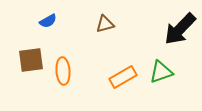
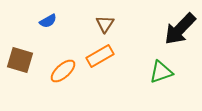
brown triangle: rotated 42 degrees counterclockwise
brown square: moved 11 px left; rotated 24 degrees clockwise
orange ellipse: rotated 52 degrees clockwise
orange rectangle: moved 23 px left, 21 px up
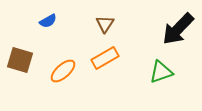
black arrow: moved 2 px left
orange rectangle: moved 5 px right, 2 px down
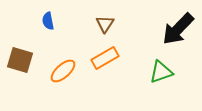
blue semicircle: rotated 108 degrees clockwise
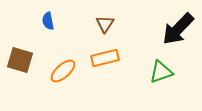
orange rectangle: rotated 16 degrees clockwise
